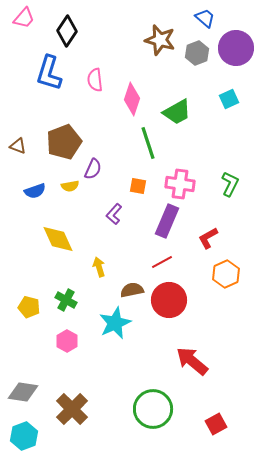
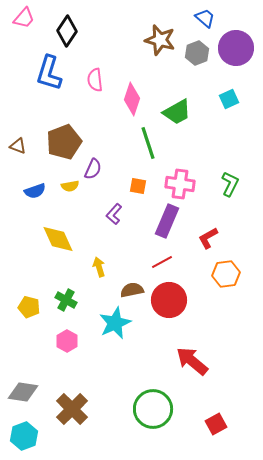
orange hexagon: rotated 16 degrees clockwise
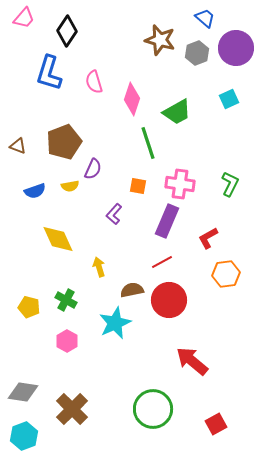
pink semicircle: moved 1 px left, 2 px down; rotated 10 degrees counterclockwise
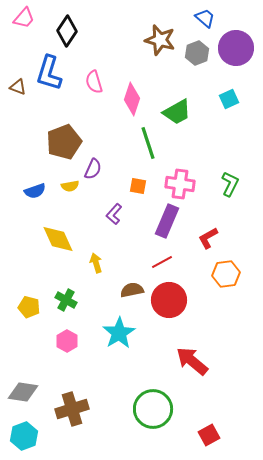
brown triangle: moved 59 px up
yellow arrow: moved 3 px left, 4 px up
cyan star: moved 4 px right, 10 px down; rotated 8 degrees counterclockwise
brown cross: rotated 28 degrees clockwise
red square: moved 7 px left, 11 px down
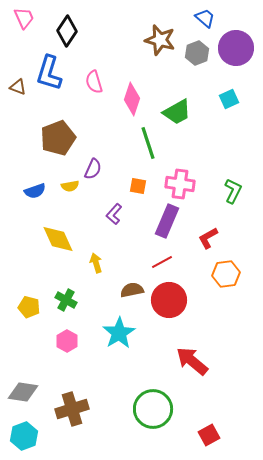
pink trapezoid: rotated 65 degrees counterclockwise
brown pentagon: moved 6 px left, 4 px up
green L-shape: moved 3 px right, 7 px down
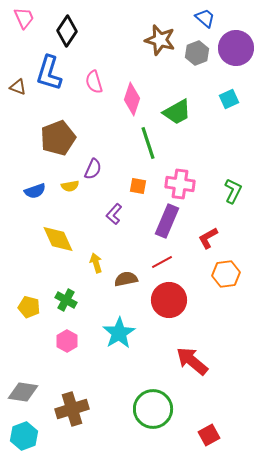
brown semicircle: moved 6 px left, 11 px up
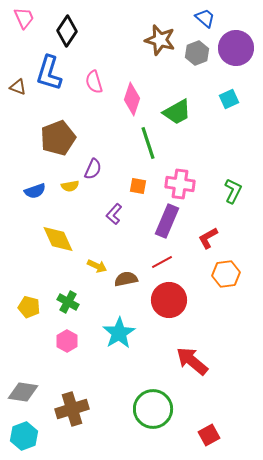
yellow arrow: moved 1 px right, 3 px down; rotated 132 degrees clockwise
green cross: moved 2 px right, 2 px down
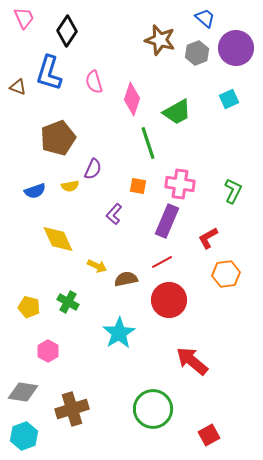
pink hexagon: moved 19 px left, 10 px down
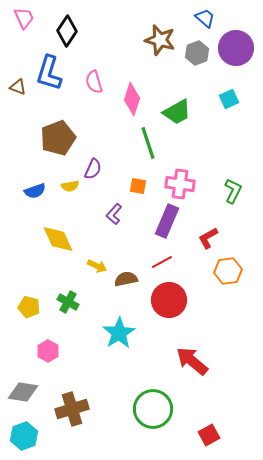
orange hexagon: moved 2 px right, 3 px up
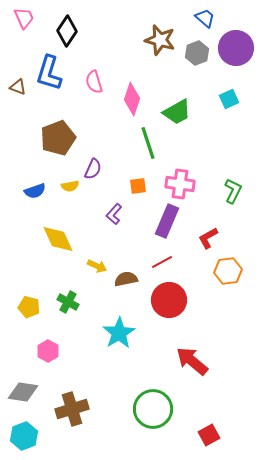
orange square: rotated 18 degrees counterclockwise
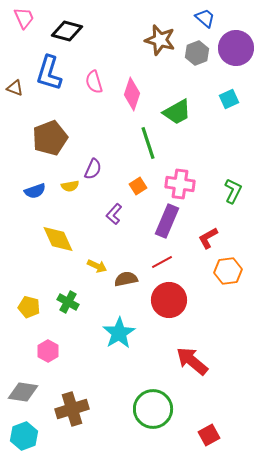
black diamond: rotated 72 degrees clockwise
brown triangle: moved 3 px left, 1 px down
pink diamond: moved 5 px up
brown pentagon: moved 8 px left
orange square: rotated 24 degrees counterclockwise
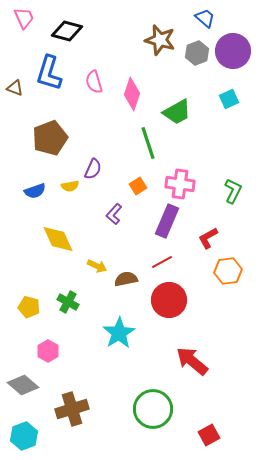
purple circle: moved 3 px left, 3 px down
gray diamond: moved 7 px up; rotated 32 degrees clockwise
